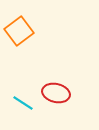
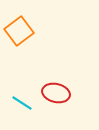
cyan line: moved 1 px left
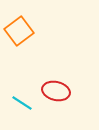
red ellipse: moved 2 px up
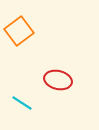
red ellipse: moved 2 px right, 11 px up
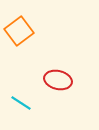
cyan line: moved 1 px left
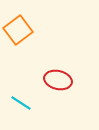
orange square: moved 1 px left, 1 px up
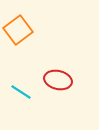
cyan line: moved 11 px up
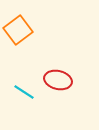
cyan line: moved 3 px right
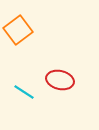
red ellipse: moved 2 px right
